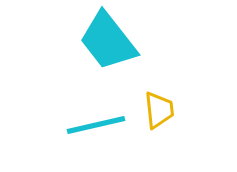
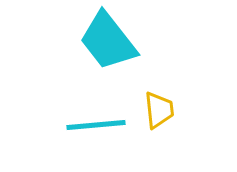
cyan line: rotated 8 degrees clockwise
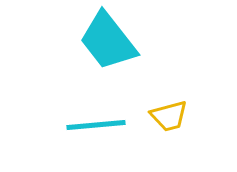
yellow trapezoid: moved 10 px right, 6 px down; rotated 81 degrees clockwise
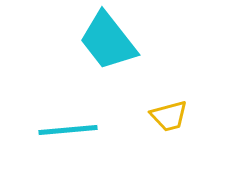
cyan line: moved 28 px left, 5 px down
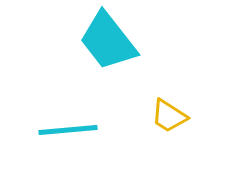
yellow trapezoid: rotated 48 degrees clockwise
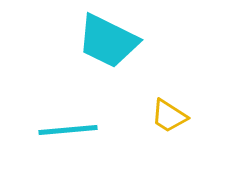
cyan trapezoid: rotated 26 degrees counterclockwise
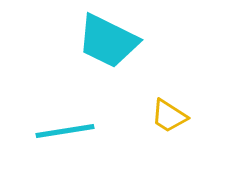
cyan line: moved 3 px left, 1 px down; rotated 4 degrees counterclockwise
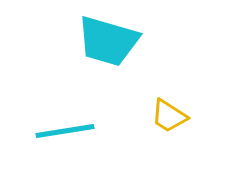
cyan trapezoid: rotated 10 degrees counterclockwise
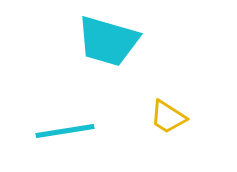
yellow trapezoid: moved 1 px left, 1 px down
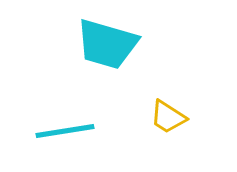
cyan trapezoid: moved 1 px left, 3 px down
